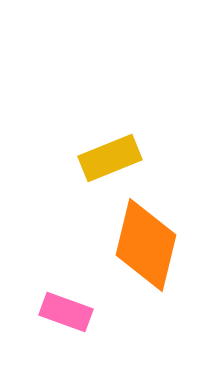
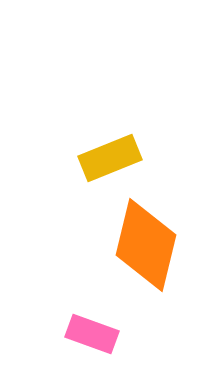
pink rectangle: moved 26 px right, 22 px down
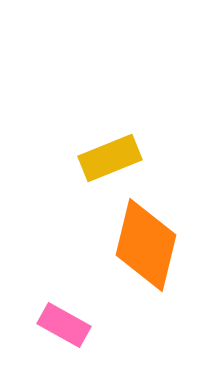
pink rectangle: moved 28 px left, 9 px up; rotated 9 degrees clockwise
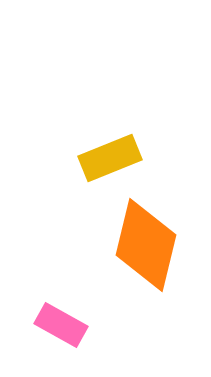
pink rectangle: moved 3 px left
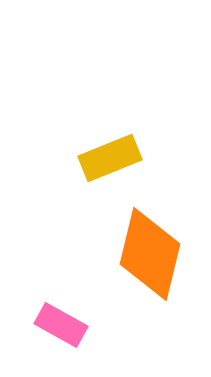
orange diamond: moved 4 px right, 9 px down
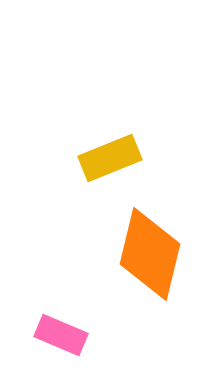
pink rectangle: moved 10 px down; rotated 6 degrees counterclockwise
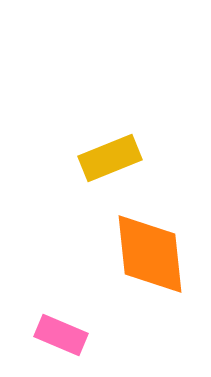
orange diamond: rotated 20 degrees counterclockwise
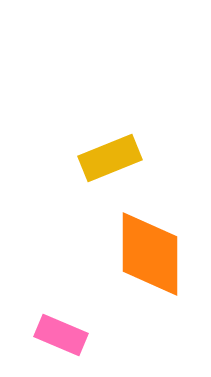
orange diamond: rotated 6 degrees clockwise
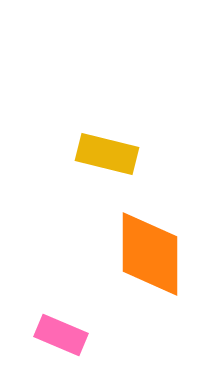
yellow rectangle: moved 3 px left, 4 px up; rotated 36 degrees clockwise
